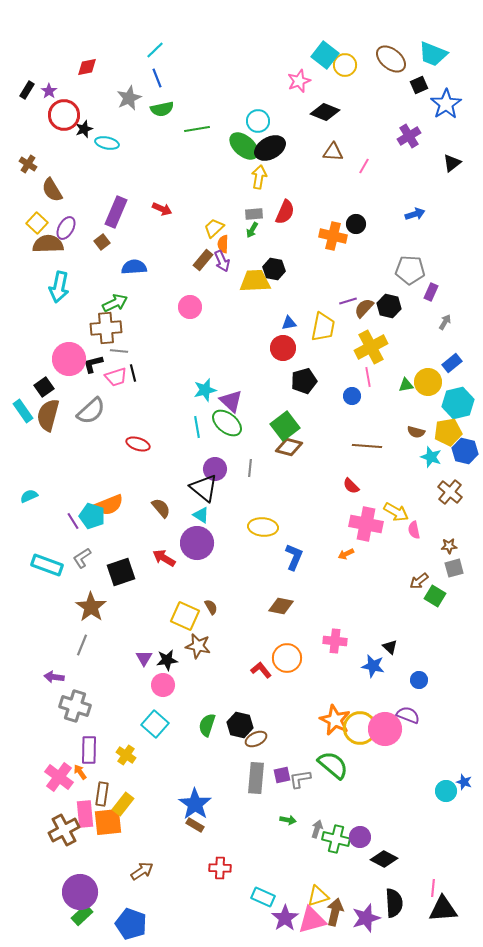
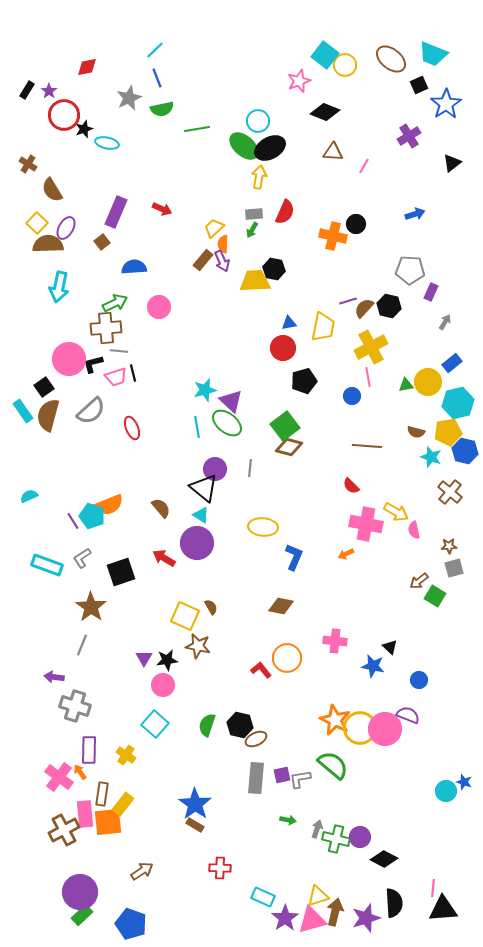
pink circle at (190, 307): moved 31 px left
red ellipse at (138, 444): moved 6 px left, 16 px up; rotated 50 degrees clockwise
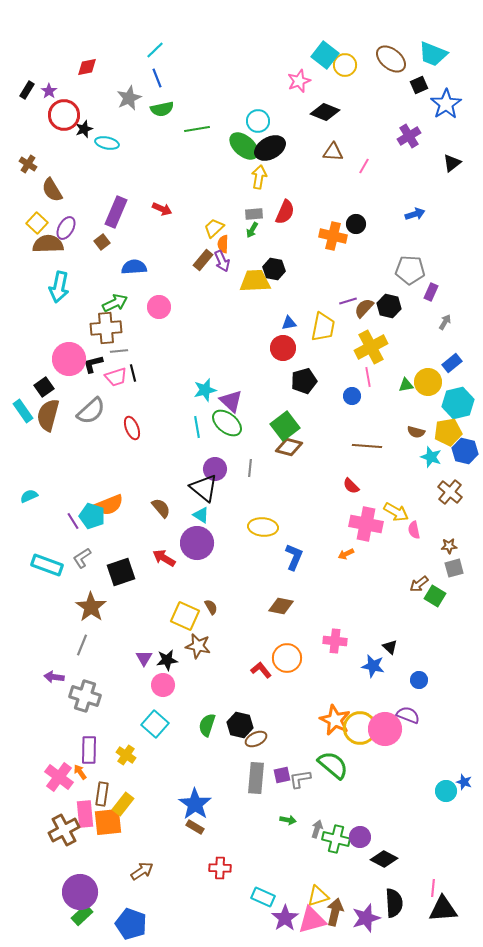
gray line at (119, 351): rotated 12 degrees counterclockwise
brown arrow at (419, 581): moved 3 px down
gray cross at (75, 706): moved 10 px right, 10 px up
brown rectangle at (195, 825): moved 2 px down
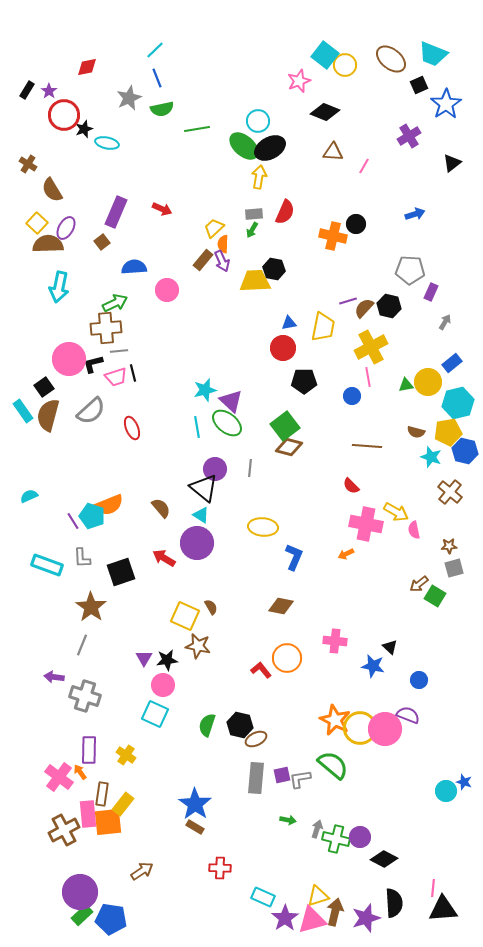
pink circle at (159, 307): moved 8 px right, 17 px up
black pentagon at (304, 381): rotated 15 degrees clockwise
gray L-shape at (82, 558): rotated 60 degrees counterclockwise
cyan square at (155, 724): moved 10 px up; rotated 16 degrees counterclockwise
pink rectangle at (85, 814): moved 3 px right
blue pentagon at (131, 924): moved 20 px left, 5 px up; rotated 12 degrees counterclockwise
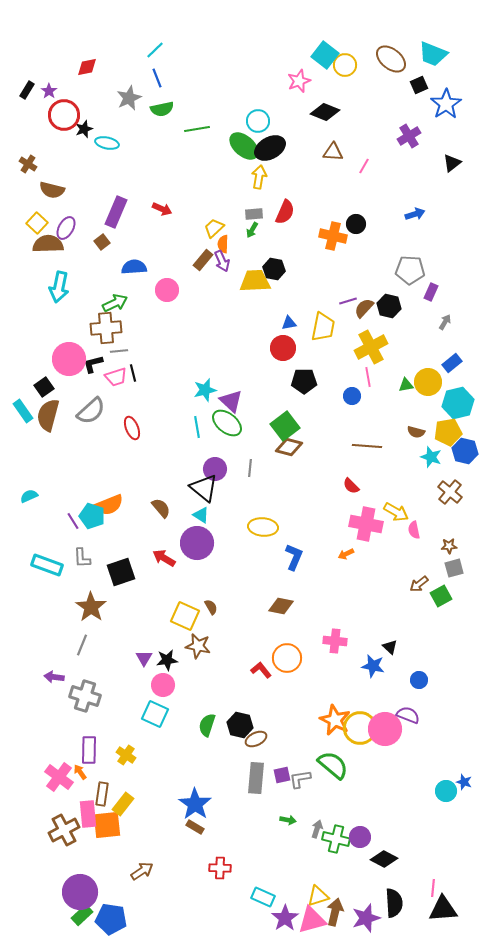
brown semicircle at (52, 190): rotated 45 degrees counterclockwise
green square at (435, 596): moved 6 px right; rotated 30 degrees clockwise
orange square at (108, 822): moved 1 px left, 3 px down
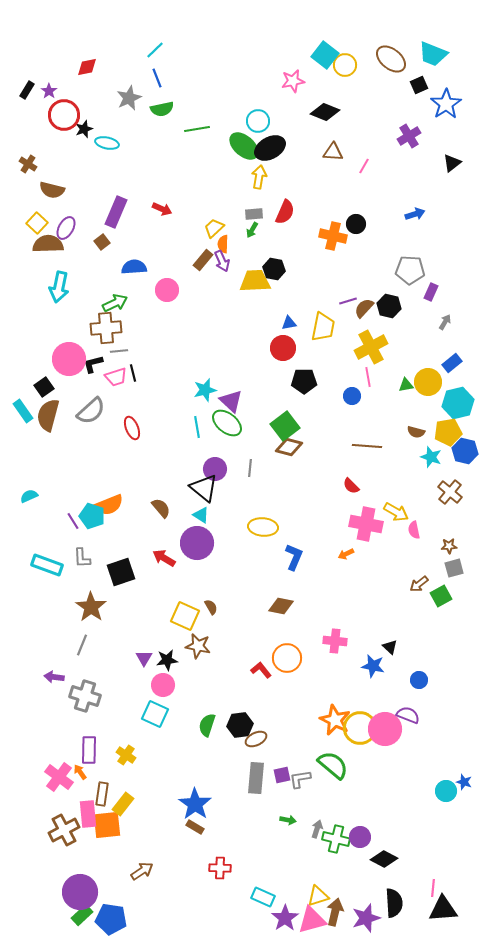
pink star at (299, 81): moved 6 px left; rotated 10 degrees clockwise
black hexagon at (240, 725): rotated 20 degrees counterclockwise
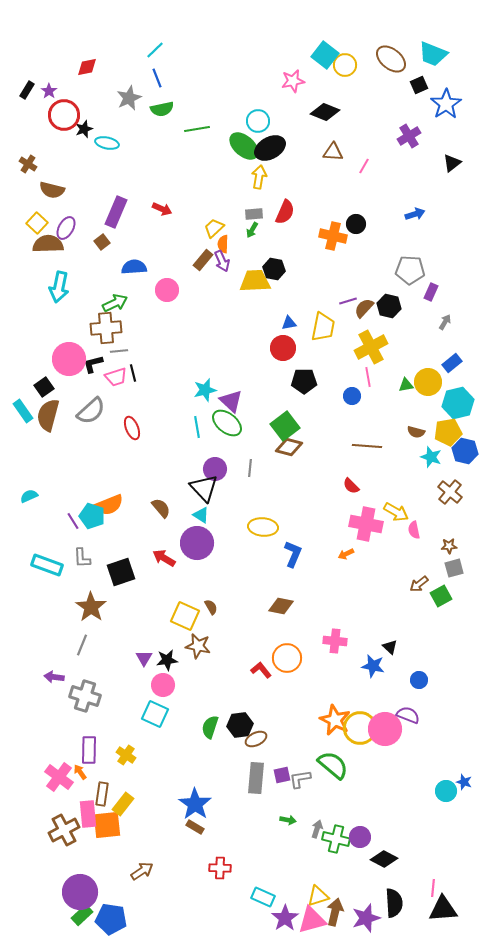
black triangle at (204, 488): rotated 8 degrees clockwise
blue L-shape at (294, 557): moved 1 px left, 3 px up
green semicircle at (207, 725): moved 3 px right, 2 px down
